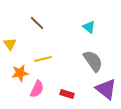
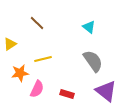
yellow triangle: rotated 32 degrees clockwise
purple triangle: moved 2 px down
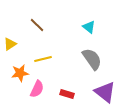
brown line: moved 2 px down
gray semicircle: moved 1 px left, 2 px up
purple triangle: moved 1 px left, 1 px down
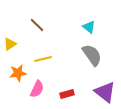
gray semicircle: moved 4 px up
orange star: moved 2 px left
red rectangle: rotated 32 degrees counterclockwise
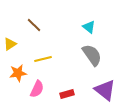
brown line: moved 3 px left
purple triangle: moved 2 px up
